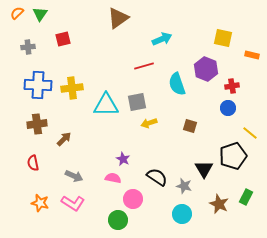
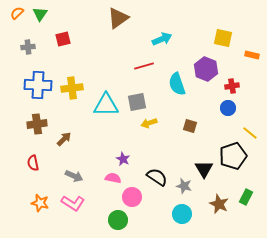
pink circle: moved 1 px left, 2 px up
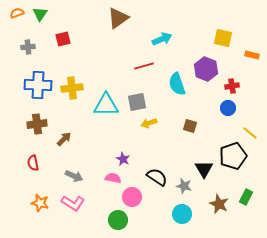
orange semicircle: rotated 24 degrees clockwise
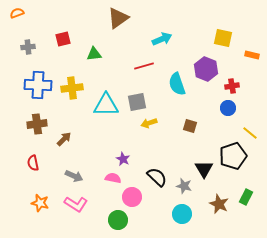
green triangle: moved 54 px right, 40 px down; rotated 49 degrees clockwise
black semicircle: rotated 10 degrees clockwise
pink L-shape: moved 3 px right, 1 px down
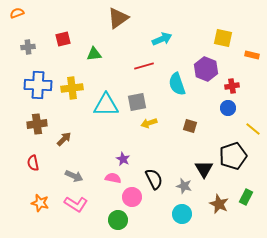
yellow line: moved 3 px right, 4 px up
black semicircle: moved 3 px left, 2 px down; rotated 20 degrees clockwise
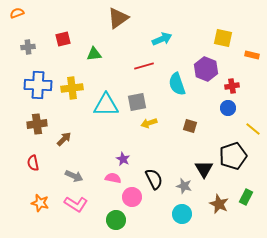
green circle: moved 2 px left
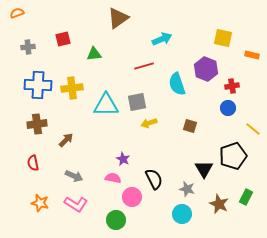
brown arrow: moved 2 px right, 1 px down
gray star: moved 3 px right, 3 px down
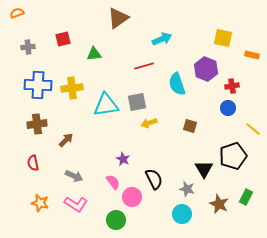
cyan triangle: rotated 8 degrees counterclockwise
pink semicircle: moved 4 px down; rotated 42 degrees clockwise
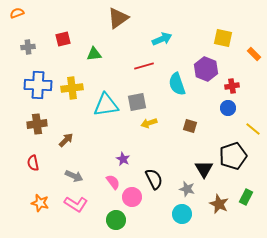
orange rectangle: moved 2 px right, 1 px up; rotated 32 degrees clockwise
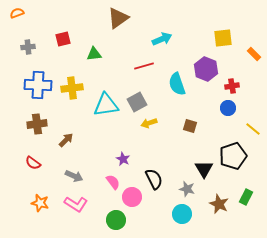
yellow square: rotated 18 degrees counterclockwise
gray square: rotated 18 degrees counterclockwise
red semicircle: rotated 42 degrees counterclockwise
